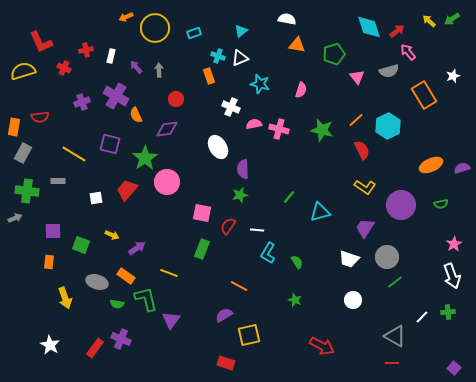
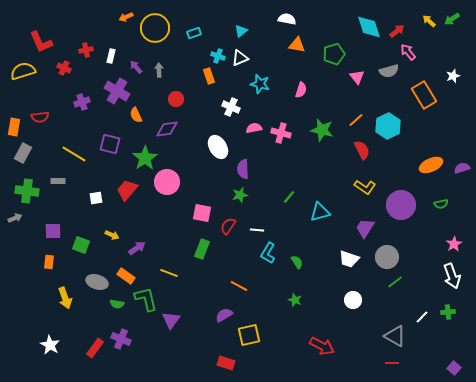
purple cross at (116, 96): moved 1 px right, 5 px up
pink semicircle at (254, 124): moved 4 px down
pink cross at (279, 129): moved 2 px right, 4 px down
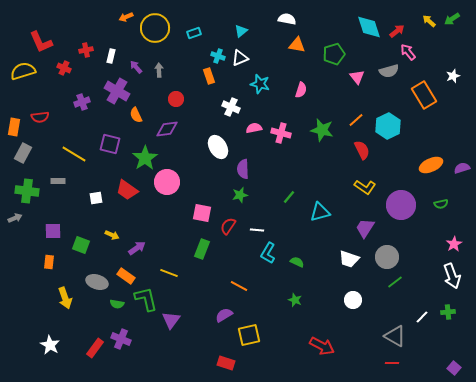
red trapezoid at (127, 190): rotated 95 degrees counterclockwise
green semicircle at (297, 262): rotated 32 degrees counterclockwise
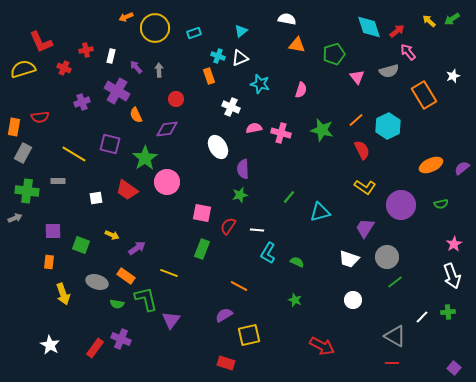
yellow semicircle at (23, 71): moved 2 px up
purple semicircle at (462, 168): rotated 21 degrees counterclockwise
yellow arrow at (65, 298): moved 2 px left, 4 px up
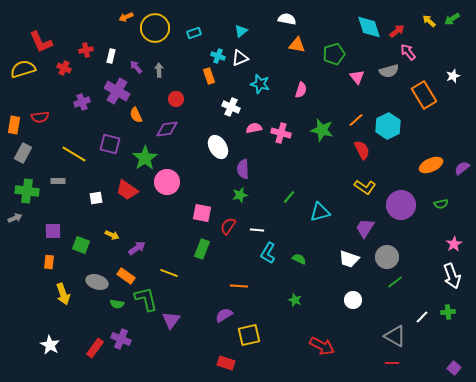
orange rectangle at (14, 127): moved 2 px up
green semicircle at (297, 262): moved 2 px right, 3 px up
orange line at (239, 286): rotated 24 degrees counterclockwise
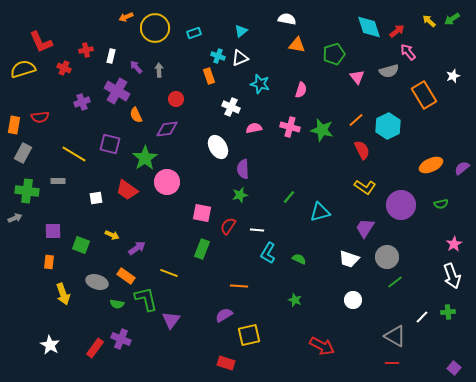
pink cross at (281, 133): moved 9 px right, 6 px up
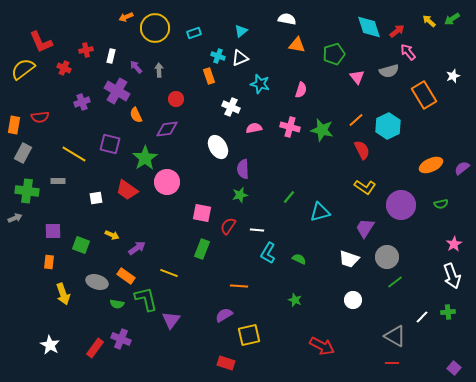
yellow semicircle at (23, 69): rotated 20 degrees counterclockwise
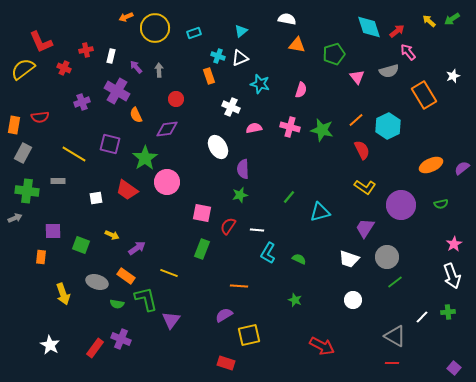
orange rectangle at (49, 262): moved 8 px left, 5 px up
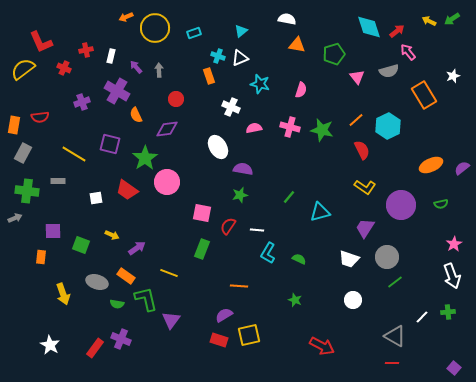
yellow arrow at (429, 21): rotated 16 degrees counterclockwise
purple semicircle at (243, 169): rotated 102 degrees clockwise
red rectangle at (226, 363): moved 7 px left, 23 px up
